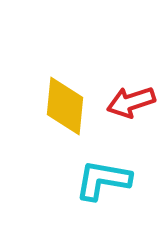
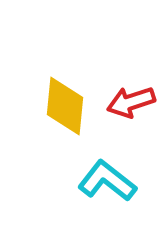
cyan L-shape: moved 4 px right, 1 px down; rotated 28 degrees clockwise
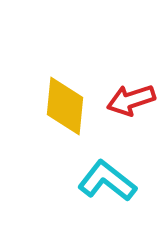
red arrow: moved 2 px up
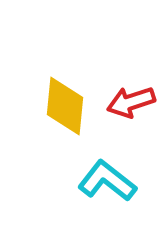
red arrow: moved 2 px down
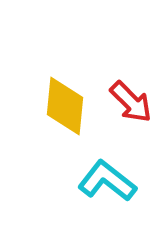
red arrow: rotated 117 degrees counterclockwise
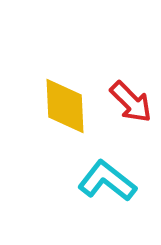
yellow diamond: rotated 8 degrees counterclockwise
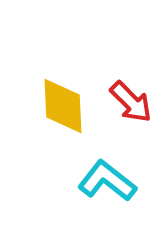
yellow diamond: moved 2 px left
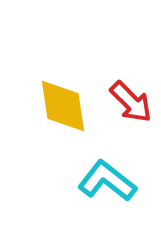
yellow diamond: rotated 6 degrees counterclockwise
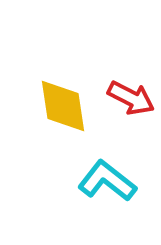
red arrow: moved 4 px up; rotated 18 degrees counterclockwise
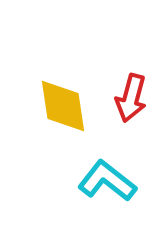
red arrow: rotated 78 degrees clockwise
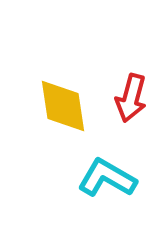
cyan L-shape: moved 3 px up; rotated 8 degrees counterclockwise
